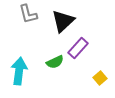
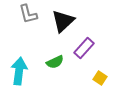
purple rectangle: moved 6 px right
yellow square: rotated 16 degrees counterclockwise
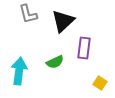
purple rectangle: rotated 35 degrees counterclockwise
yellow square: moved 5 px down
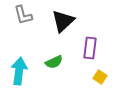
gray L-shape: moved 5 px left, 1 px down
purple rectangle: moved 6 px right
green semicircle: moved 1 px left
yellow square: moved 6 px up
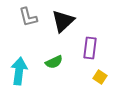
gray L-shape: moved 5 px right, 2 px down
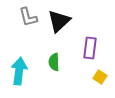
black triangle: moved 4 px left
green semicircle: rotated 114 degrees clockwise
